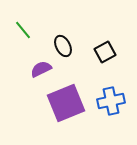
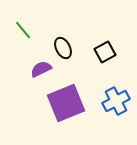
black ellipse: moved 2 px down
blue cross: moved 5 px right; rotated 16 degrees counterclockwise
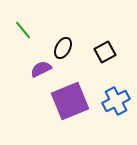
black ellipse: rotated 55 degrees clockwise
purple square: moved 4 px right, 2 px up
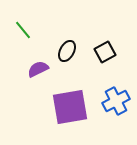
black ellipse: moved 4 px right, 3 px down
purple semicircle: moved 3 px left
purple square: moved 6 px down; rotated 12 degrees clockwise
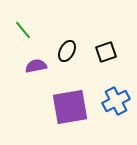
black square: moved 1 px right; rotated 10 degrees clockwise
purple semicircle: moved 2 px left, 3 px up; rotated 15 degrees clockwise
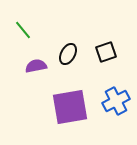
black ellipse: moved 1 px right, 3 px down
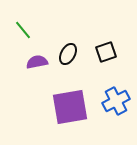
purple semicircle: moved 1 px right, 4 px up
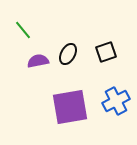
purple semicircle: moved 1 px right, 1 px up
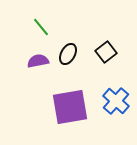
green line: moved 18 px right, 3 px up
black square: rotated 20 degrees counterclockwise
blue cross: rotated 20 degrees counterclockwise
